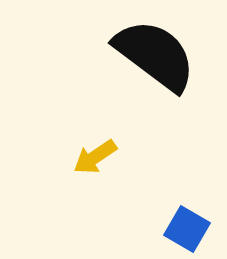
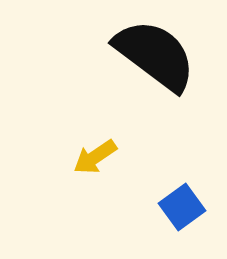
blue square: moved 5 px left, 22 px up; rotated 24 degrees clockwise
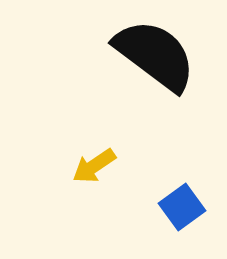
yellow arrow: moved 1 px left, 9 px down
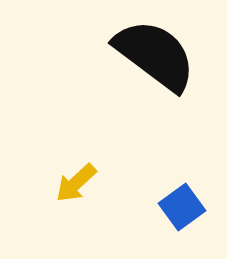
yellow arrow: moved 18 px left, 17 px down; rotated 9 degrees counterclockwise
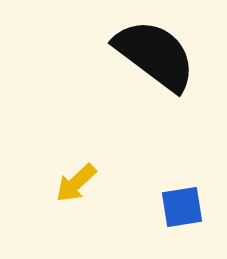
blue square: rotated 27 degrees clockwise
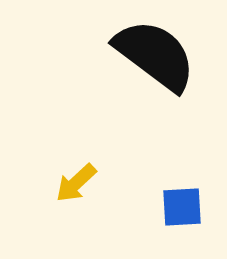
blue square: rotated 6 degrees clockwise
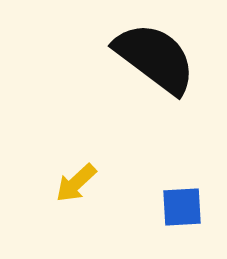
black semicircle: moved 3 px down
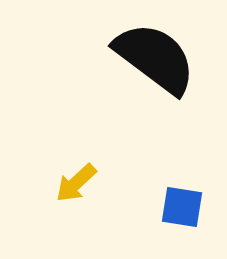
blue square: rotated 12 degrees clockwise
